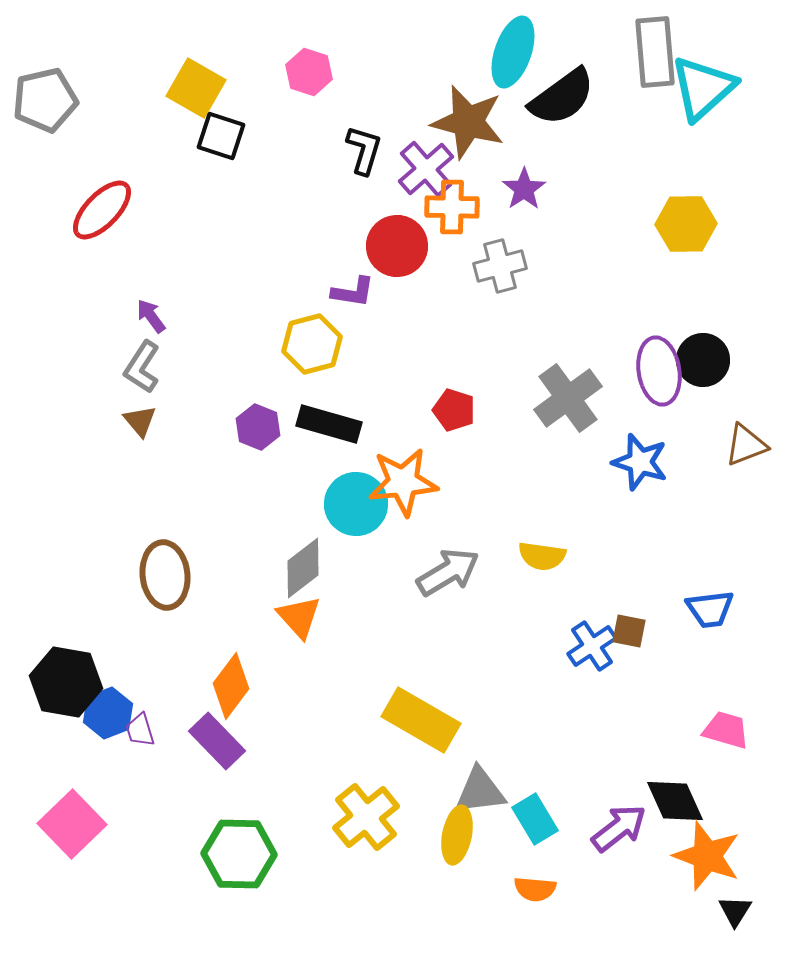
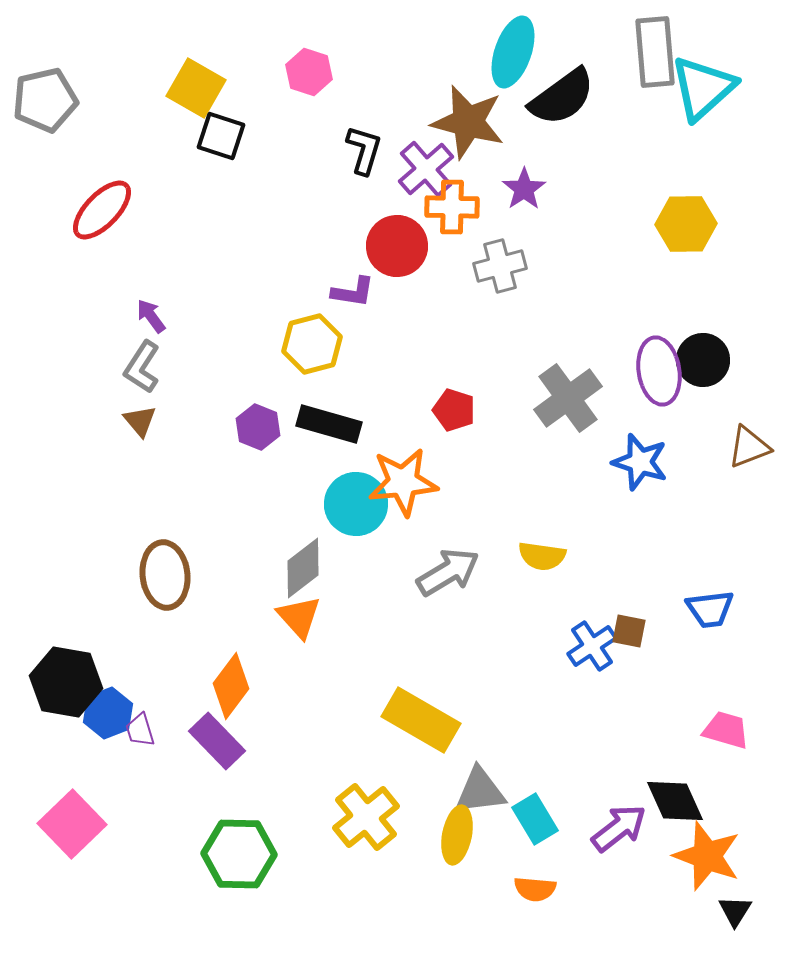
brown triangle at (746, 445): moved 3 px right, 2 px down
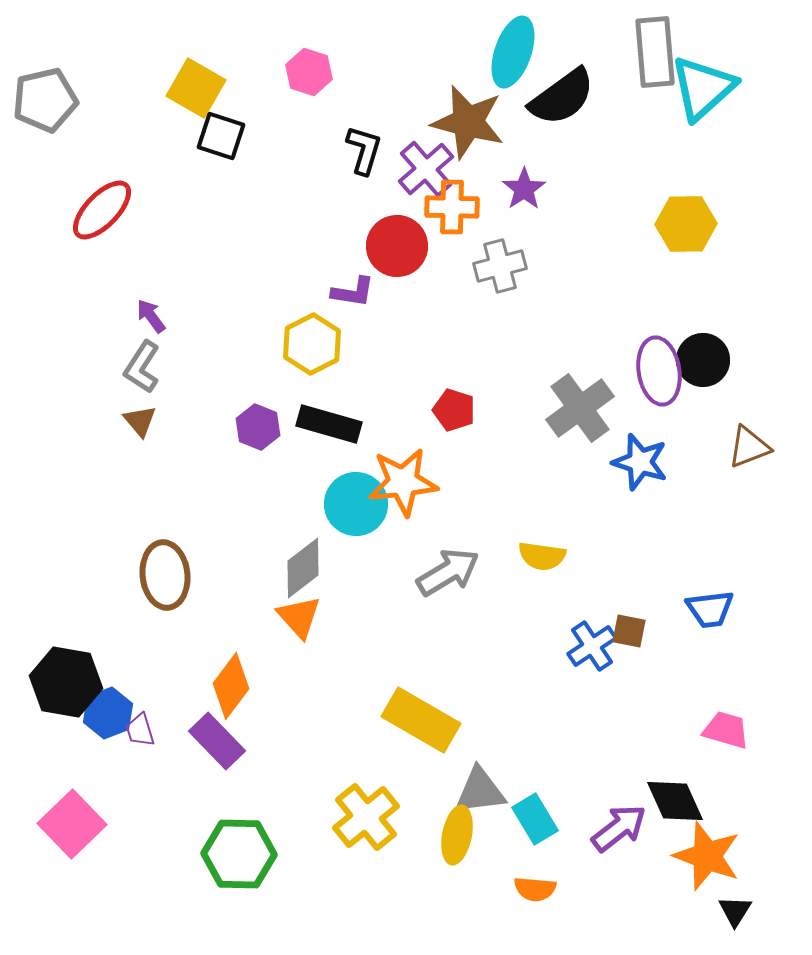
yellow hexagon at (312, 344): rotated 12 degrees counterclockwise
gray cross at (568, 398): moved 12 px right, 10 px down
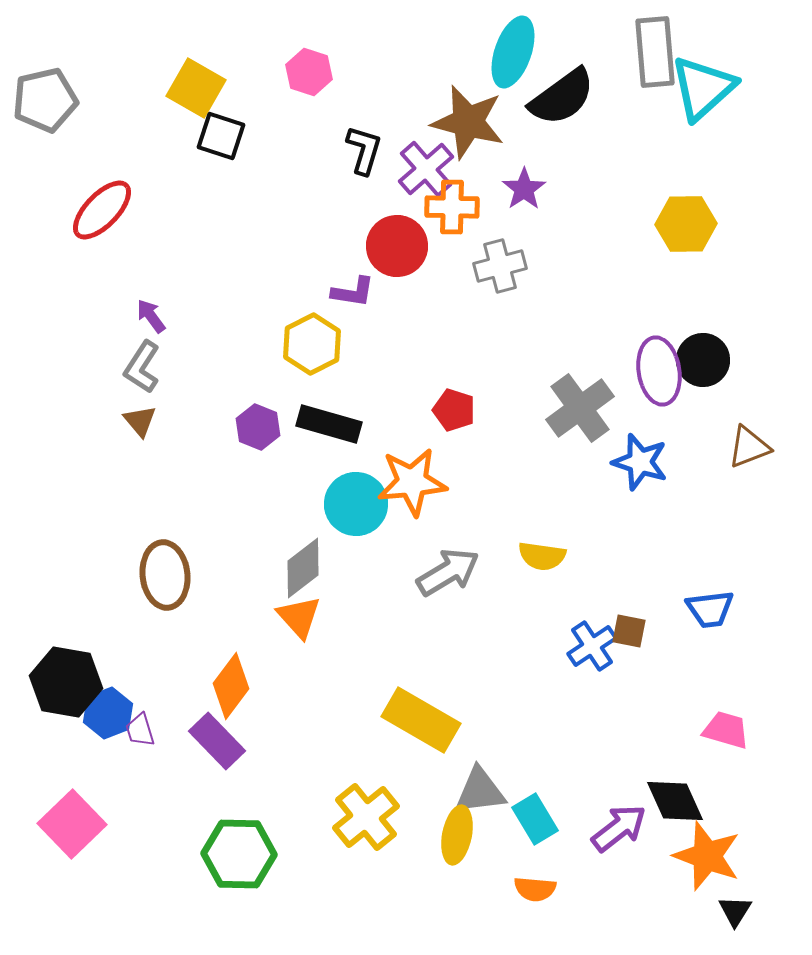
orange star at (403, 482): moved 9 px right
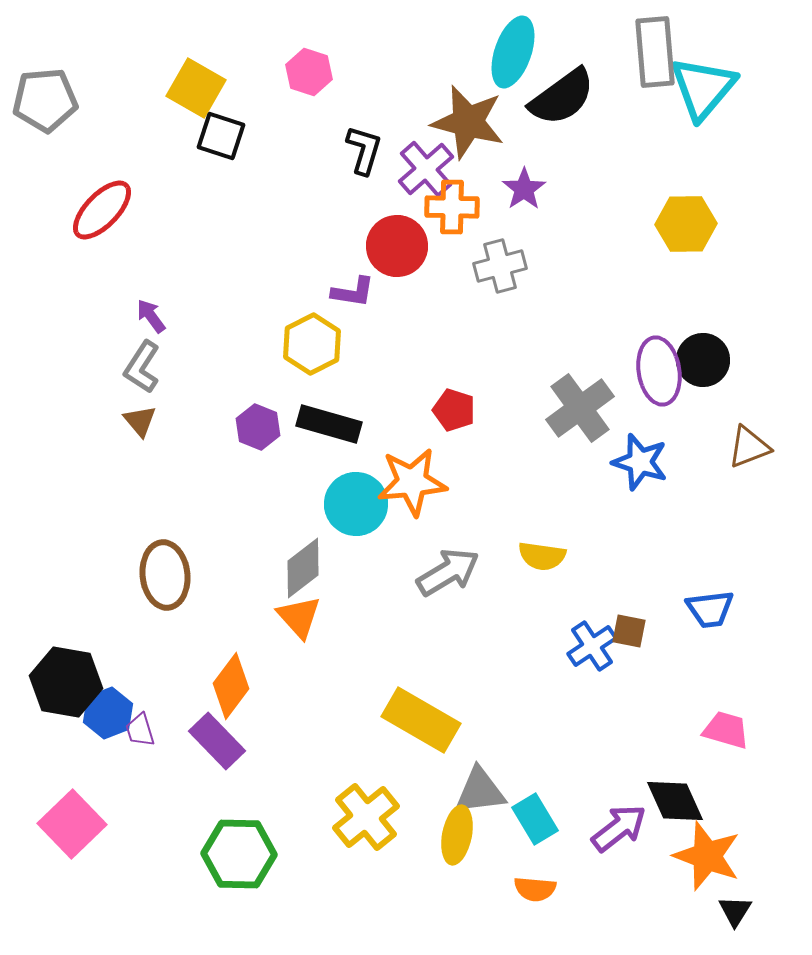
cyan triangle at (703, 88): rotated 8 degrees counterclockwise
gray pentagon at (45, 100): rotated 8 degrees clockwise
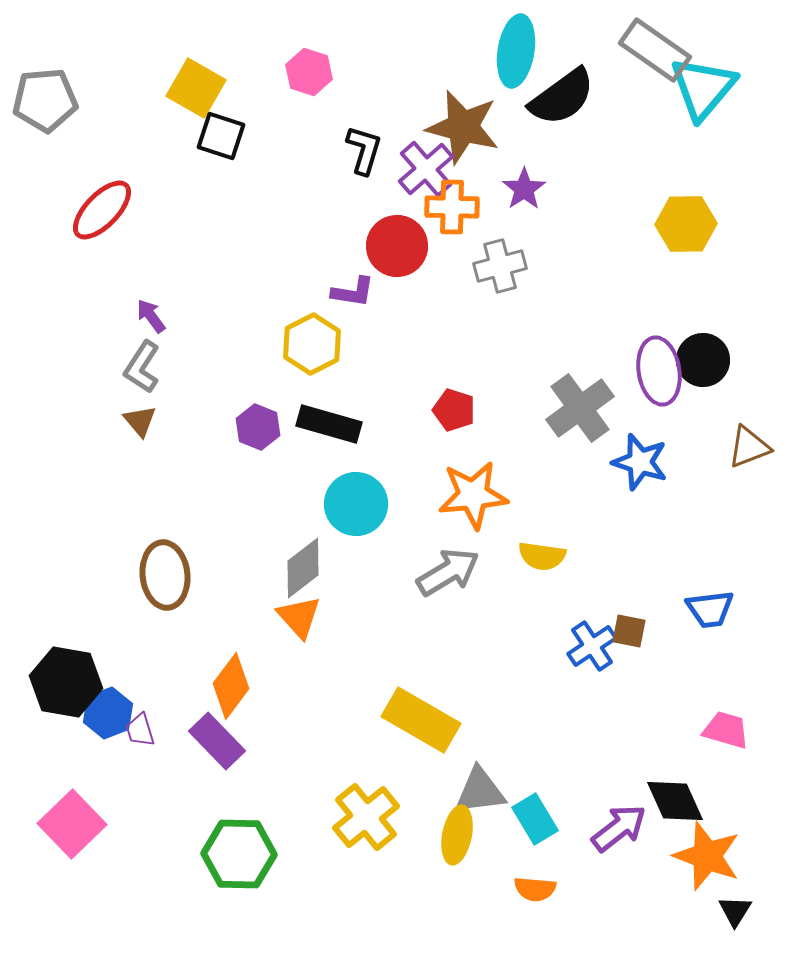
cyan ellipse at (513, 52): moved 3 px right, 1 px up; rotated 10 degrees counterclockwise
gray rectangle at (655, 52): moved 2 px up; rotated 50 degrees counterclockwise
brown star at (468, 122): moved 5 px left, 5 px down
orange star at (412, 482): moved 61 px right, 13 px down
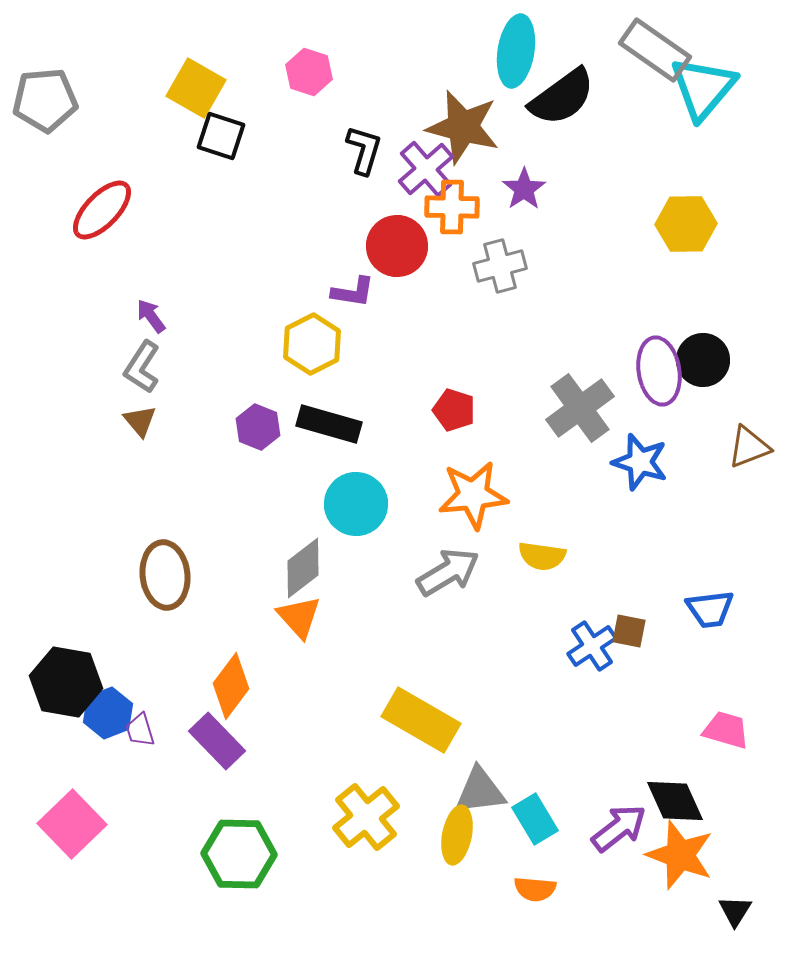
orange star at (707, 856): moved 27 px left, 1 px up
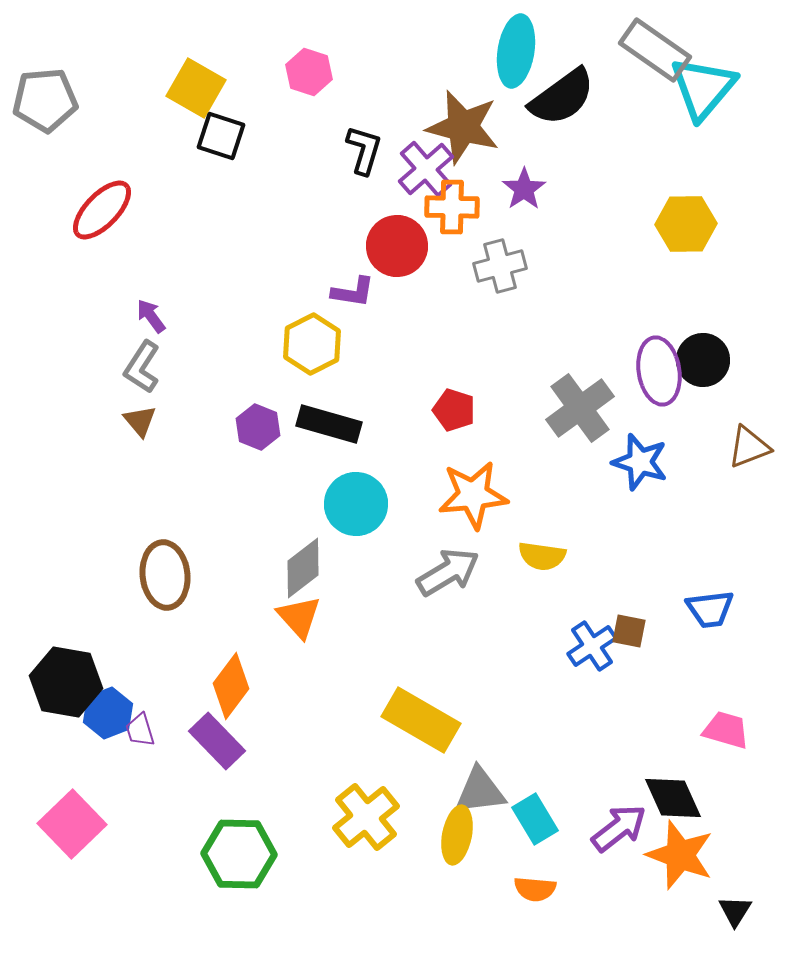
black diamond at (675, 801): moved 2 px left, 3 px up
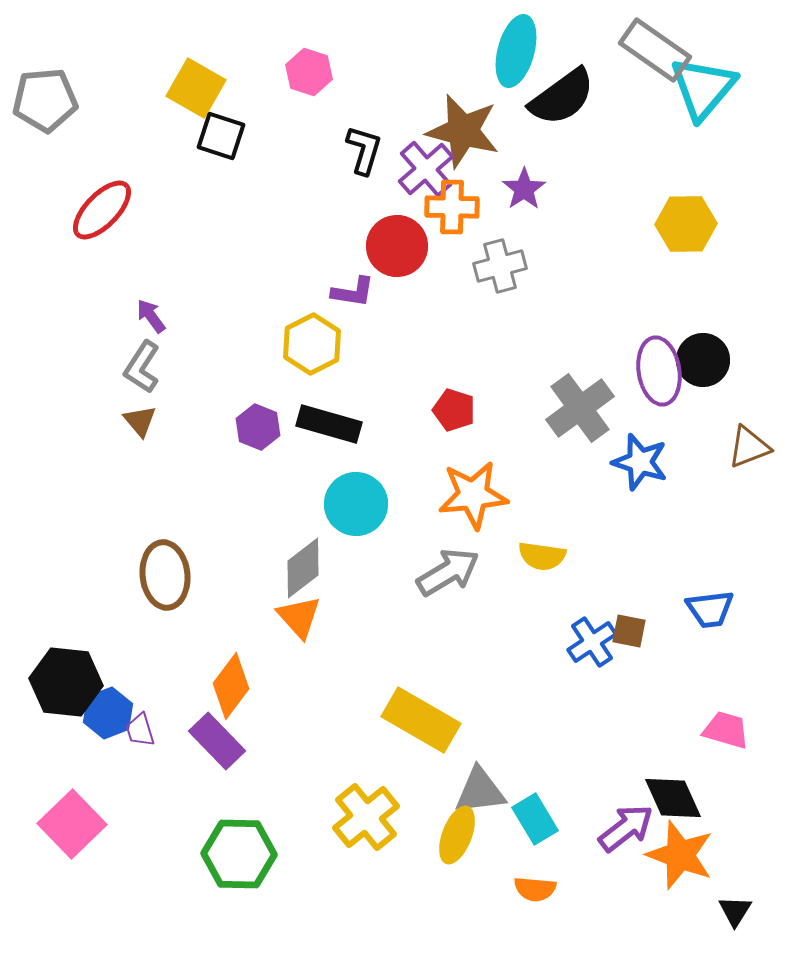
cyan ellipse at (516, 51): rotated 6 degrees clockwise
brown star at (463, 127): moved 4 px down
blue cross at (592, 646): moved 4 px up
black hexagon at (66, 682): rotated 4 degrees counterclockwise
purple arrow at (619, 828): moved 7 px right
yellow ellipse at (457, 835): rotated 10 degrees clockwise
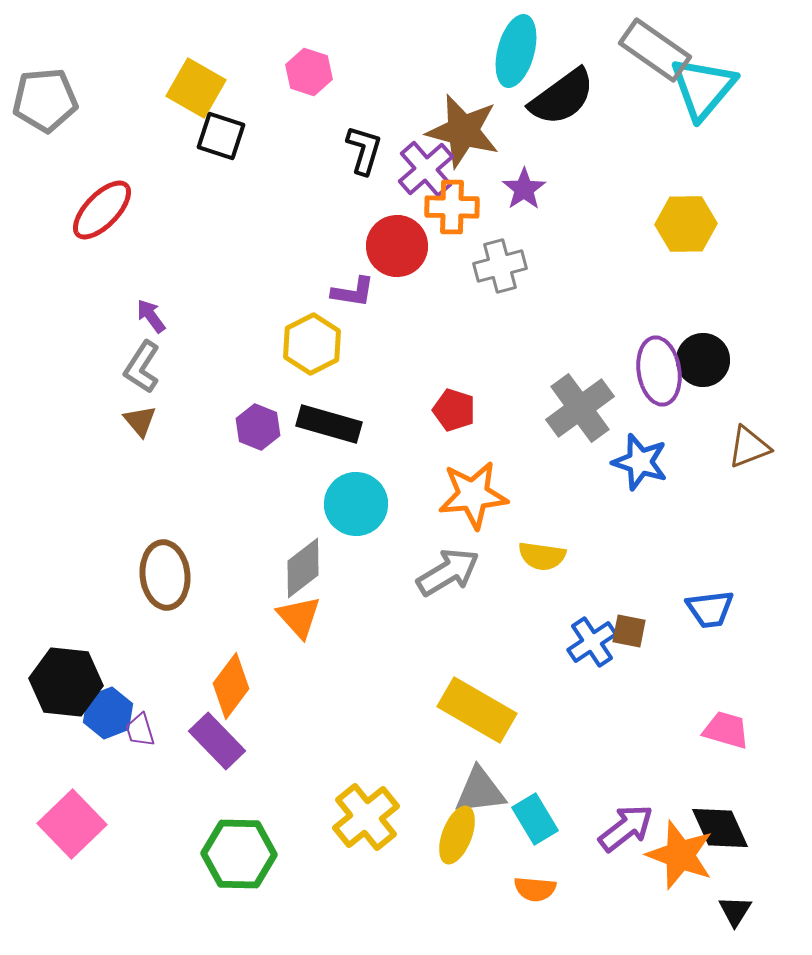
yellow rectangle at (421, 720): moved 56 px right, 10 px up
black diamond at (673, 798): moved 47 px right, 30 px down
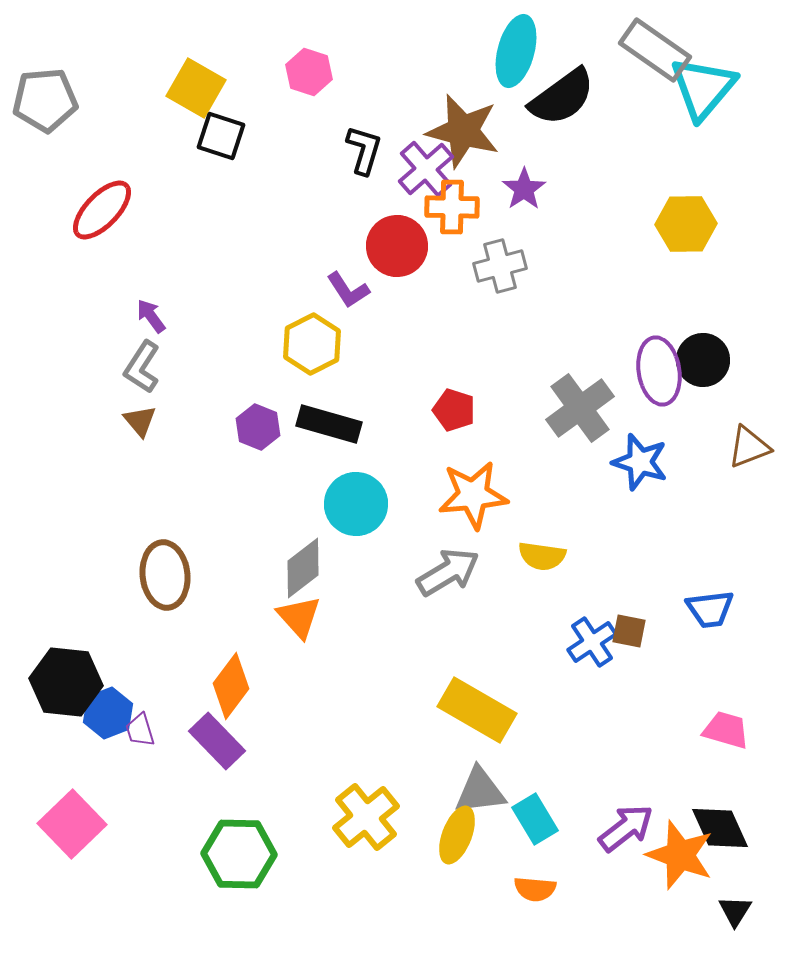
purple L-shape at (353, 292): moved 5 px left, 2 px up; rotated 48 degrees clockwise
